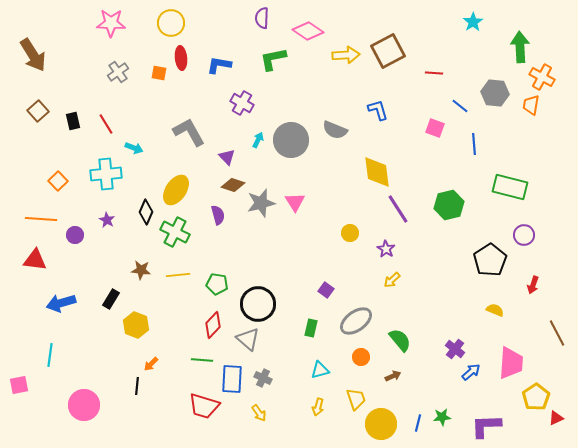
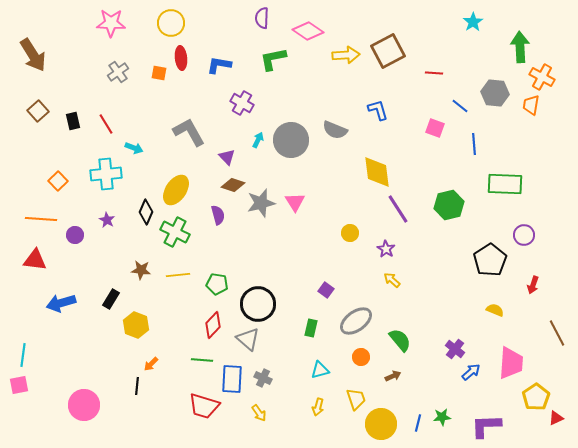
green rectangle at (510, 187): moved 5 px left, 3 px up; rotated 12 degrees counterclockwise
yellow arrow at (392, 280): rotated 84 degrees clockwise
cyan line at (50, 355): moved 27 px left
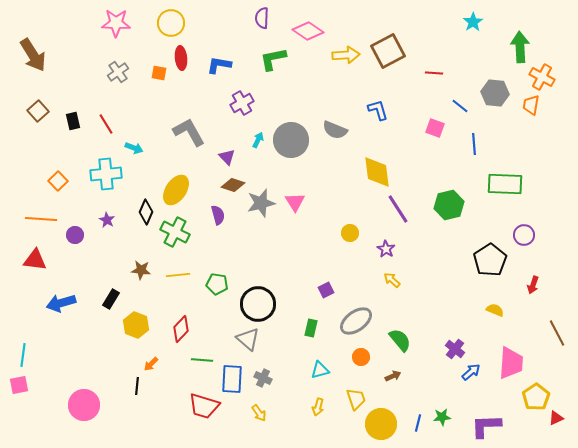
pink star at (111, 23): moved 5 px right
purple cross at (242, 103): rotated 30 degrees clockwise
purple square at (326, 290): rotated 28 degrees clockwise
red diamond at (213, 325): moved 32 px left, 4 px down
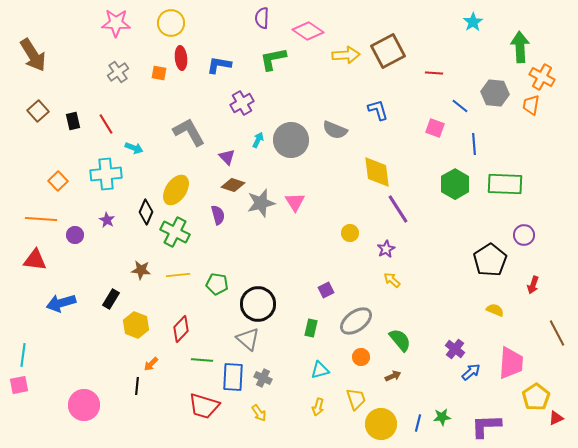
green hexagon at (449, 205): moved 6 px right, 21 px up; rotated 16 degrees counterclockwise
purple star at (386, 249): rotated 12 degrees clockwise
blue rectangle at (232, 379): moved 1 px right, 2 px up
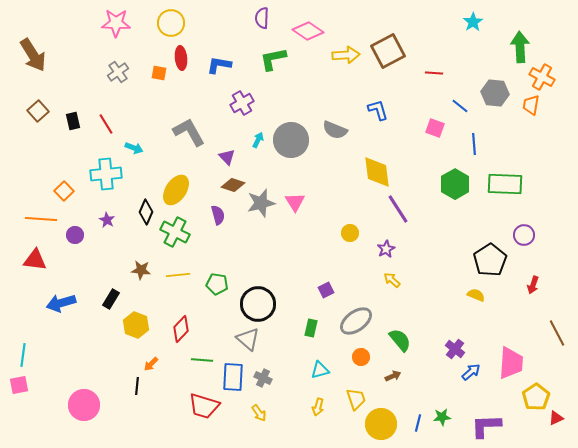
orange square at (58, 181): moved 6 px right, 10 px down
yellow semicircle at (495, 310): moved 19 px left, 15 px up
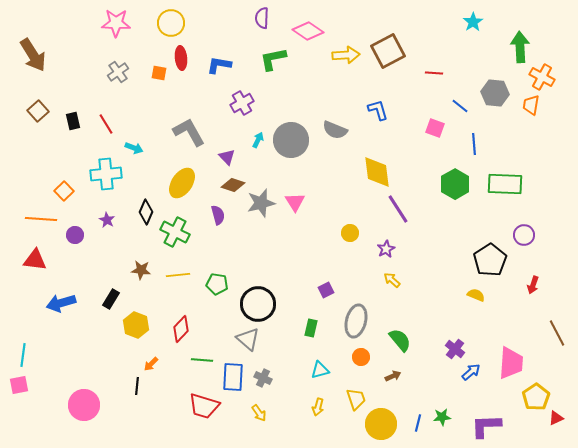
yellow ellipse at (176, 190): moved 6 px right, 7 px up
gray ellipse at (356, 321): rotated 40 degrees counterclockwise
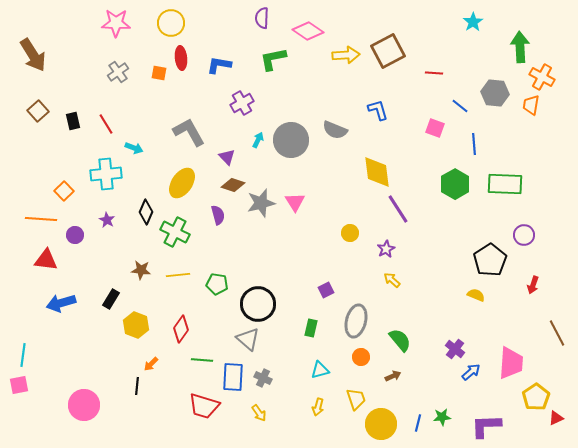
red triangle at (35, 260): moved 11 px right
red diamond at (181, 329): rotated 8 degrees counterclockwise
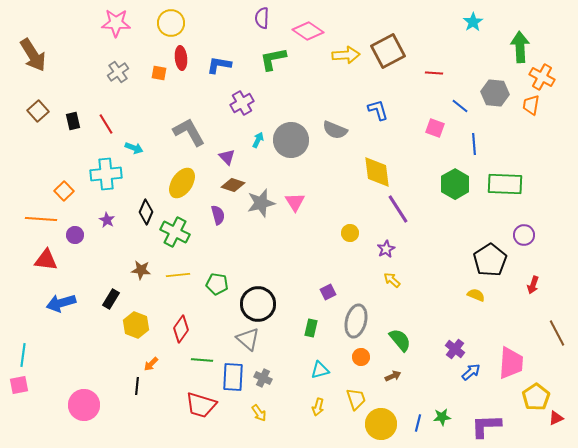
purple square at (326, 290): moved 2 px right, 2 px down
red trapezoid at (204, 406): moved 3 px left, 1 px up
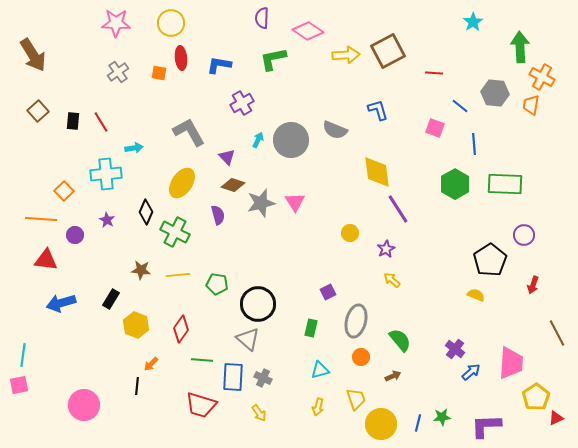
black rectangle at (73, 121): rotated 18 degrees clockwise
red line at (106, 124): moved 5 px left, 2 px up
cyan arrow at (134, 148): rotated 30 degrees counterclockwise
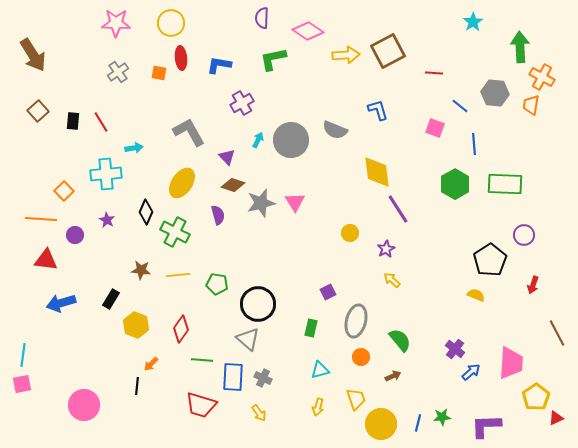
pink square at (19, 385): moved 3 px right, 1 px up
